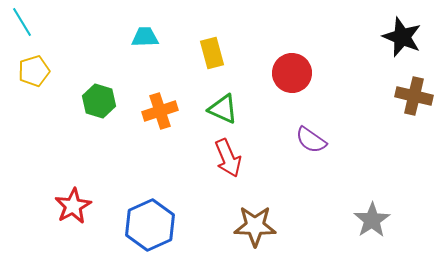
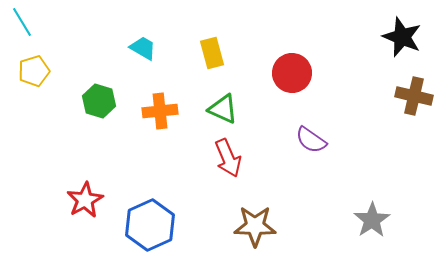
cyan trapezoid: moved 2 px left, 11 px down; rotated 32 degrees clockwise
orange cross: rotated 12 degrees clockwise
red star: moved 12 px right, 6 px up
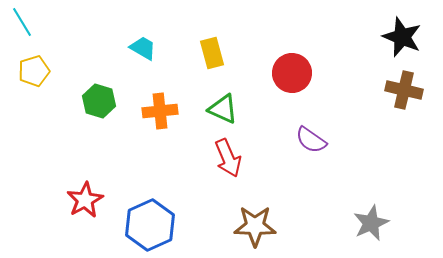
brown cross: moved 10 px left, 6 px up
gray star: moved 1 px left, 3 px down; rotated 9 degrees clockwise
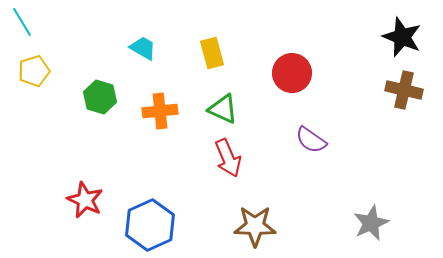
green hexagon: moved 1 px right, 4 px up
red star: rotated 18 degrees counterclockwise
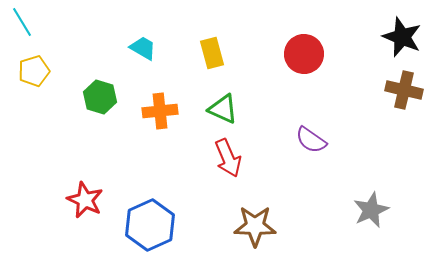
red circle: moved 12 px right, 19 px up
gray star: moved 13 px up
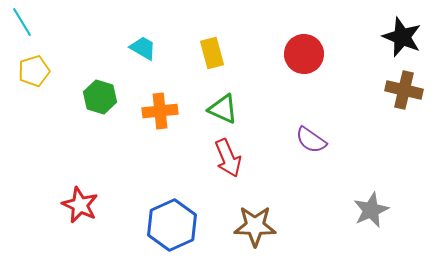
red star: moved 5 px left, 5 px down
blue hexagon: moved 22 px right
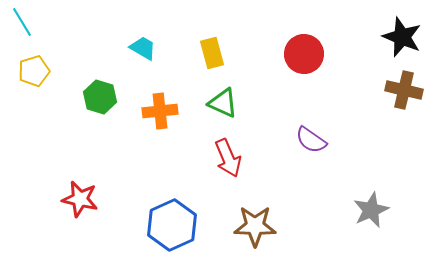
green triangle: moved 6 px up
red star: moved 6 px up; rotated 12 degrees counterclockwise
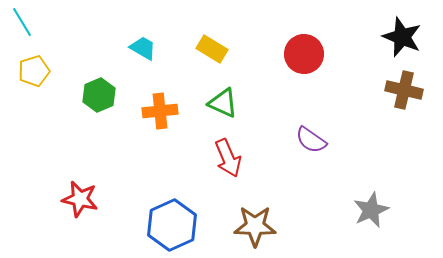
yellow rectangle: moved 4 px up; rotated 44 degrees counterclockwise
green hexagon: moved 1 px left, 2 px up; rotated 20 degrees clockwise
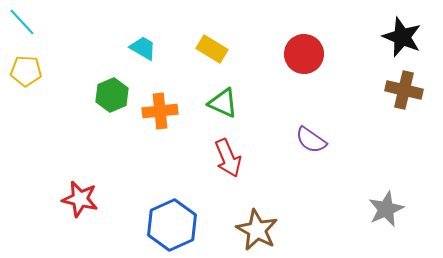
cyan line: rotated 12 degrees counterclockwise
yellow pentagon: moved 8 px left; rotated 20 degrees clockwise
green hexagon: moved 13 px right
gray star: moved 15 px right, 1 px up
brown star: moved 2 px right, 4 px down; rotated 27 degrees clockwise
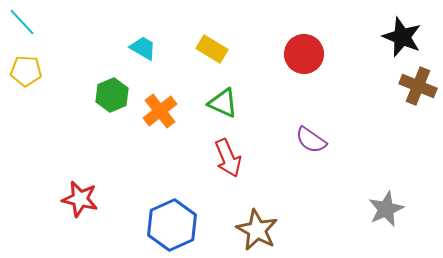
brown cross: moved 14 px right, 4 px up; rotated 9 degrees clockwise
orange cross: rotated 32 degrees counterclockwise
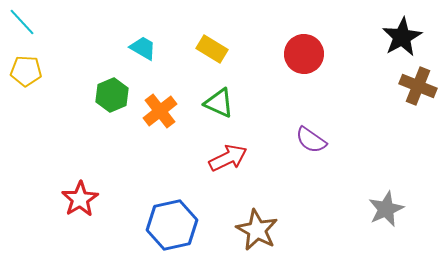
black star: rotated 21 degrees clockwise
green triangle: moved 4 px left
red arrow: rotated 93 degrees counterclockwise
red star: rotated 27 degrees clockwise
blue hexagon: rotated 12 degrees clockwise
